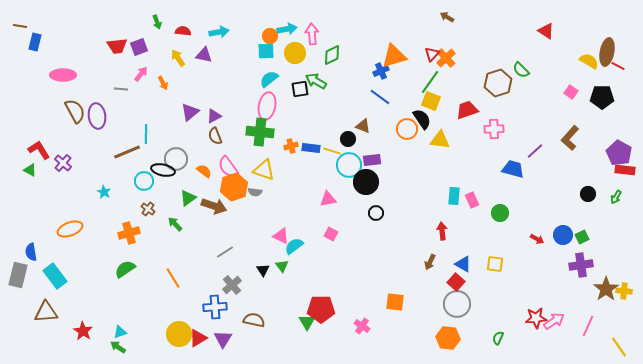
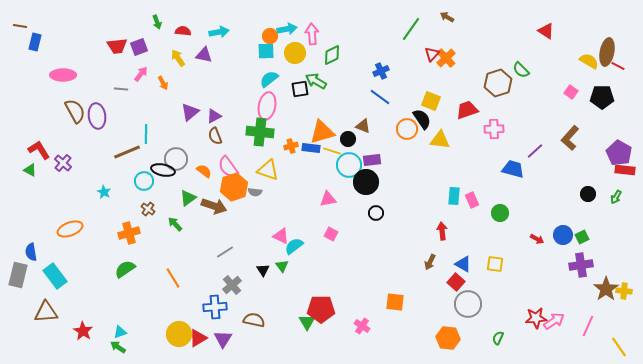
orange triangle at (394, 56): moved 72 px left, 76 px down
green line at (430, 82): moved 19 px left, 53 px up
yellow triangle at (264, 170): moved 4 px right
gray circle at (457, 304): moved 11 px right
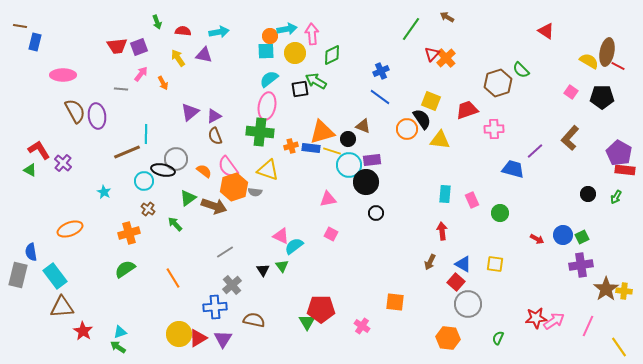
cyan rectangle at (454, 196): moved 9 px left, 2 px up
brown triangle at (46, 312): moved 16 px right, 5 px up
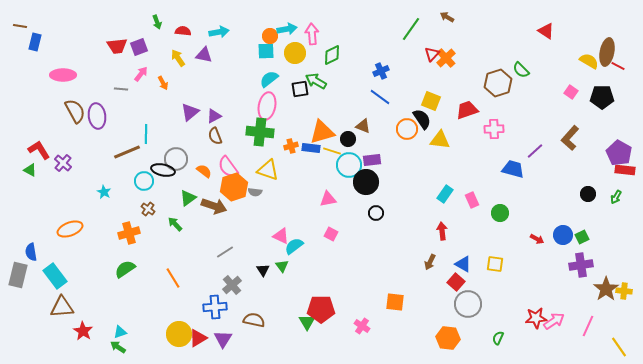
cyan rectangle at (445, 194): rotated 30 degrees clockwise
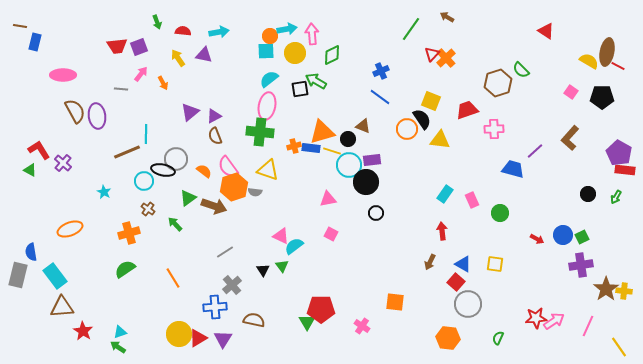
orange cross at (291, 146): moved 3 px right
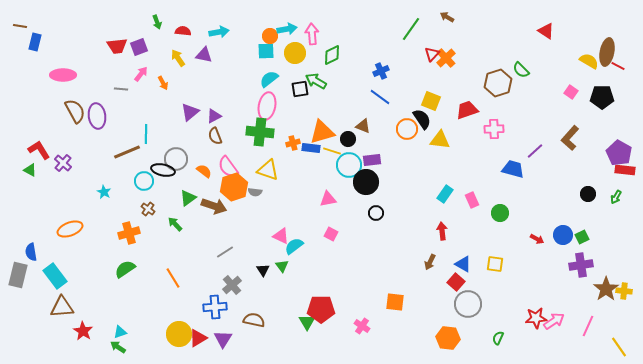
orange cross at (294, 146): moved 1 px left, 3 px up
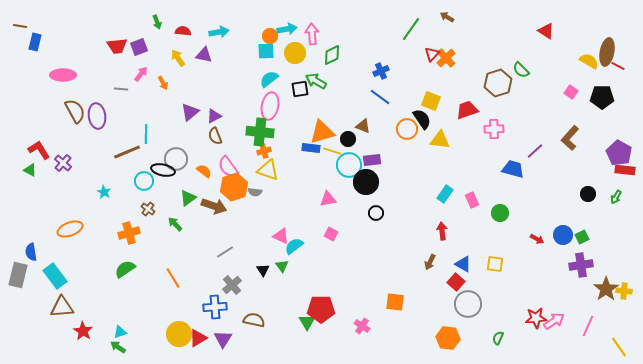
pink ellipse at (267, 106): moved 3 px right
orange cross at (293, 143): moved 29 px left, 8 px down
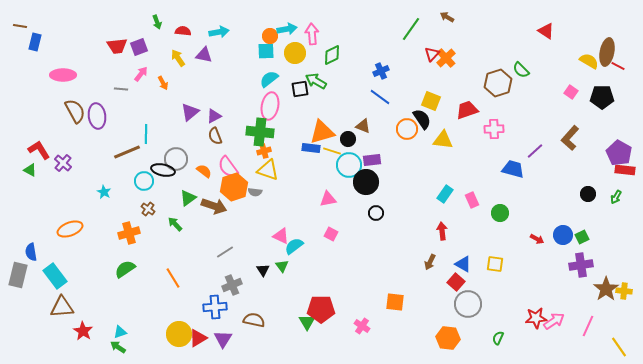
yellow triangle at (440, 140): moved 3 px right
gray cross at (232, 285): rotated 18 degrees clockwise
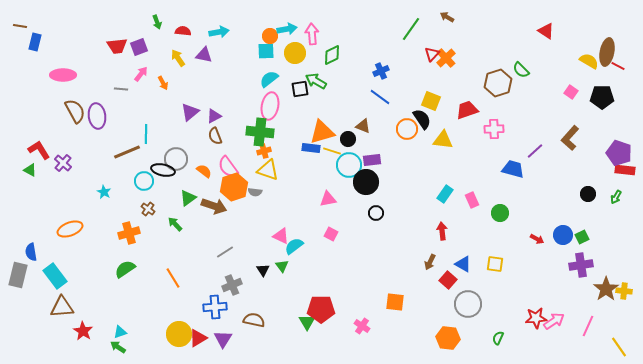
purple pentagon at (619, 153): rotated 10 degrees counterclockwise
red square at (456, 282): moved 8 px left, 2 px up
